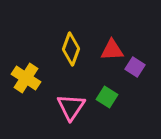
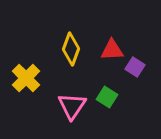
yellow cross: rotated 12 degrees clockwise
pink triangle: moved 1 px right, 1 px up
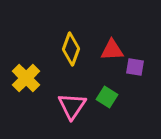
purple square: rotated 24 degrees counterclockwise
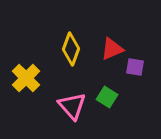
red triangle: moved 1 px up; rotated 20 degrees counterclockwise
pink triangle: rotated 16 degrees counterclockwise
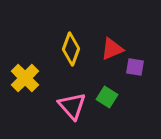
yellow cross: moved 1 px left
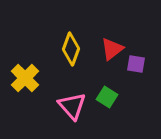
red triangle: rotated 15 degrees counterclockwise
purple square: moved 1 px right, 3 px up
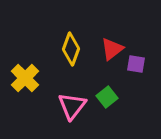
green square: rotated 20 degrees clockwise
pink triangle: rotated 20 degrees clockwise
